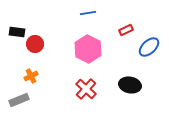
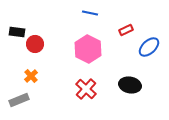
blue line: moved 2 px right; rotated 21 degrees clockwise
orange cross: rotated 16 degrees counterclockwise
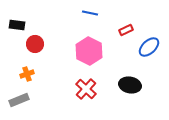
black rectangle: moved 7 px up
pink hexagon: moved 1 px right, 2 px down
orange cross: moved 4 px left, 2 px up; rotated 24 degrees clockwise
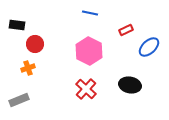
orange cross: moved 1 px right, 6 px up
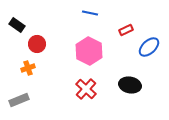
black rectangle: rotated 28 degrees clockwise
red circle: moved 2 px right
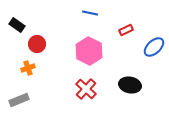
blue ellipse: moved 5 px right
